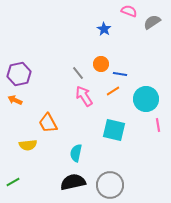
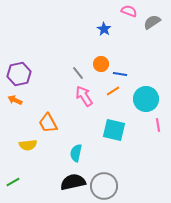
gray circle: moved 6 px left, 1 px down
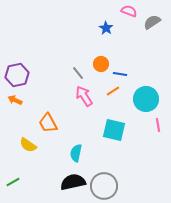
blue star: moved 2 px right, 1 px up
purple hexagon: moved 2 px left, 1 px down
yellow semicircle: rotated 42 degrees clockwise
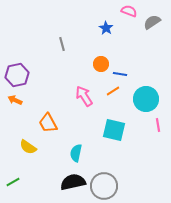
gray line: moved 16 px left, 29 px up; rotated 24 degrees clockwise
yellow semicircle: moved 2 px down
